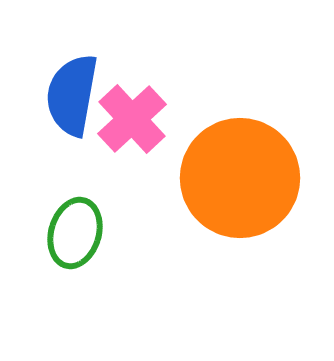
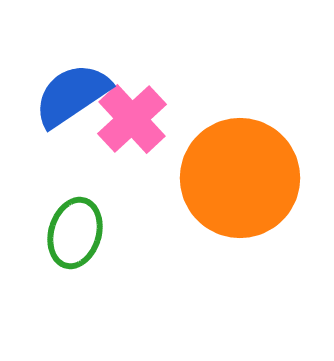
blue semicircle: rotated 46 degrees clockwise
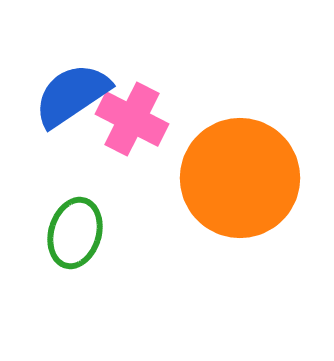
pink cross: rotated 20 degrees counterclockwise
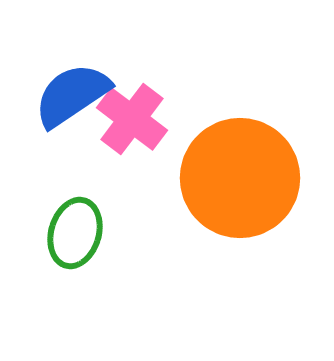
pink cross: rotated 10 degrees clockwise
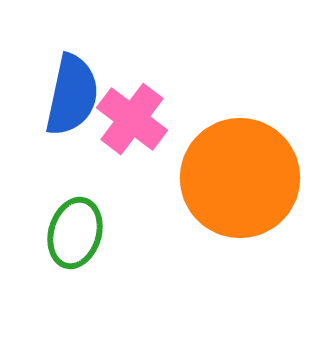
blue semicircle: rotated 136 degrees clockwise
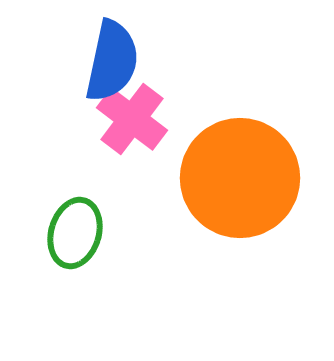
blue semicircle: moved 40 px right, 34 px up
